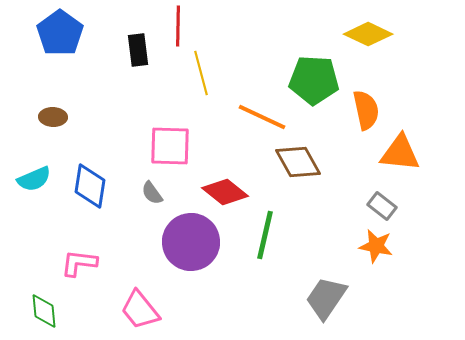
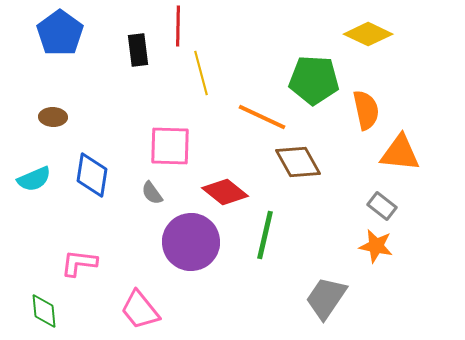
blue diamond: moved 2 px right, 11 px up
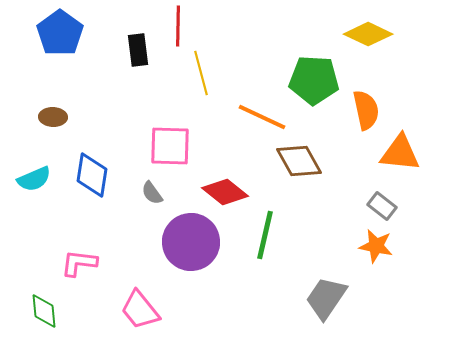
brown diamond: moved 1 px right, 1 px up
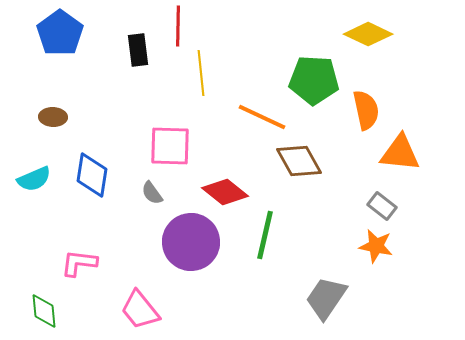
yellow line: rotated 9 degrees clockwise
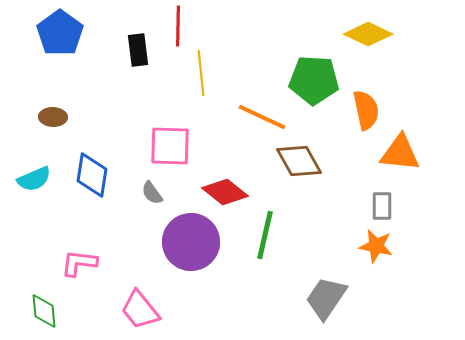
gray rectangle: rotated 52 degrees clockwise
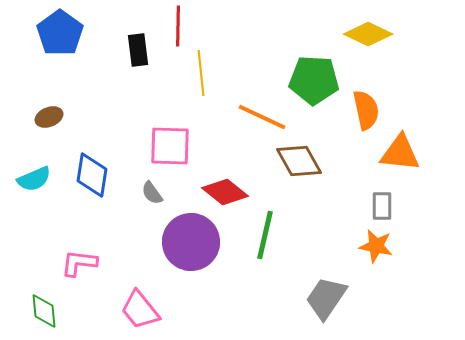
brown ellipse: moved 4 px left; rotated 24 degrees counterclockwise
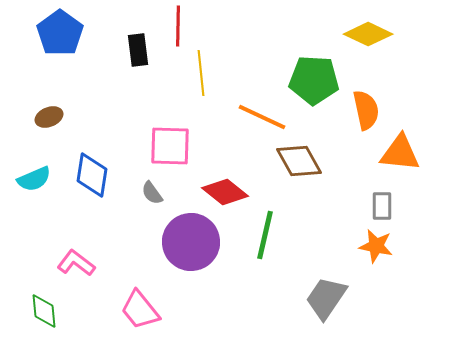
pink L-shape: moved 3 px left; rotated 30 degrees clockwise
